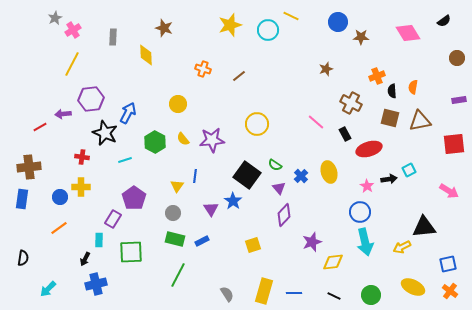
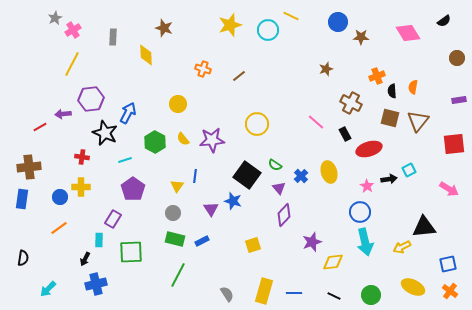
brown triangle at (420, 121): moved 2 px left; rotated 40 degrees counterclockwise
pink arrow at (449, 191): moved 2 px up
purple pentagon at (134, 198): moved 1 px left, 9 px up
blue star at (233, 201): rotated 18 degrees counterclockwise
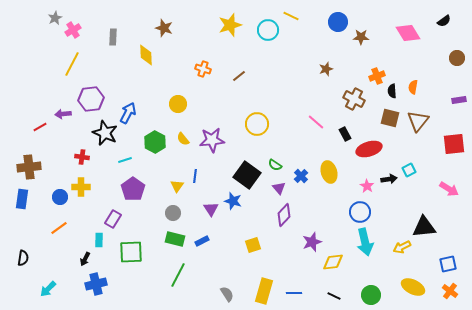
brown cross at (351, 103): moved 3 px right, 4 px up
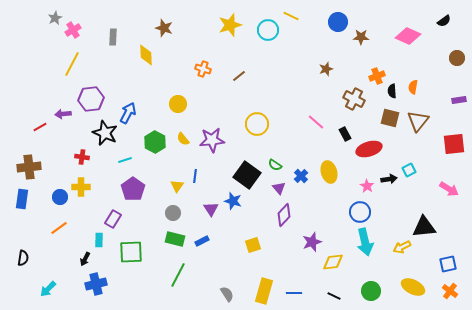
pink diamond at (408, 33): moved 3 px down; rotated 35 degrees counterclockwise
green circle at (371, 295): moved 4 px up
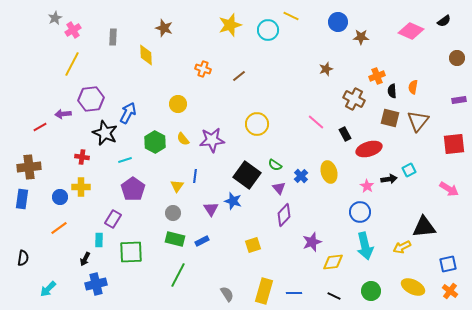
pink diamond at (408, 36): moved 3 px right, 5 px up
cyan arrow at (365, 242): moved 4 px down
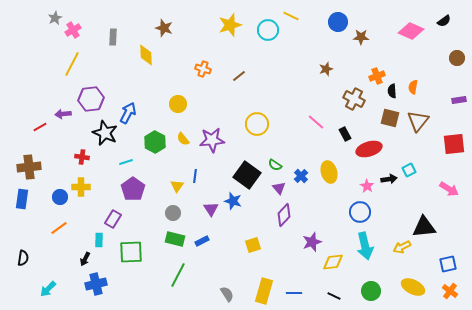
cyan line at (125, 160): moved 1 px right, 2 px down
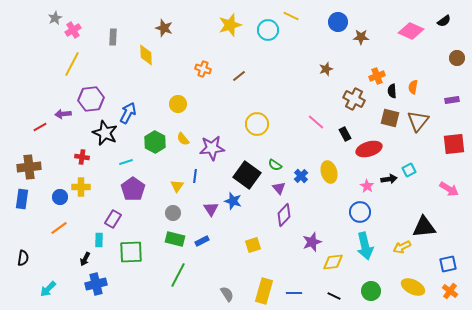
purple rectangle at (459, 100): moved 7 px left
purple star at (212, 140): moved 8 px down
